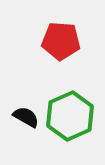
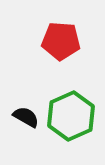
green hexagon: moved 1 px right
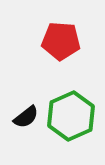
black semicircle: rotated 112 degrees clockwise
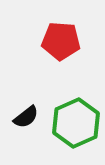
green hexagon: moved 5 px right, 7 px down
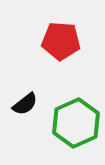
black semicircle: moved 1 px left, 13 px up
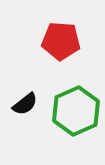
green hexagon: moved 12 px up
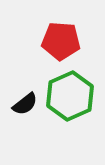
green hexagon: moved 6 px left, 15 px up
